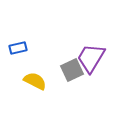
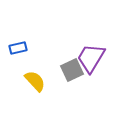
yellow semicircle: rotated 20 degrees clockwise
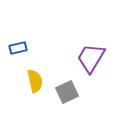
gray square: moved 5 px left, 22 px down
yellow semicircle: rotated 30 degrees clockwise
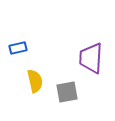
purple trapezoid: rotated 28 degrees counterclockwise
gray square: rotated 15 degrees clockwise
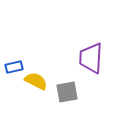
blue rectangle: moved 4 px left, 19 px down
yellow semicircle: moved 1 px right; rotated 50 degrees counterclockwise
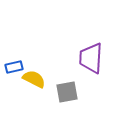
yellow semicircle: moved 2 px left, 2 px up
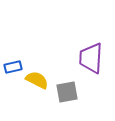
blue rectangle: moved 1 px left
yellow semicircle: moved 3 px right, 1 px down
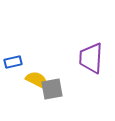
blue rectangle: moved 5 px up
gray square: moved 15 px left, 3 px up
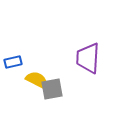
purple trapezoid: moved 3 px left
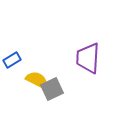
blue rectangle: moved 1 px left, 2 px up; rotated 18 degrees counterclockwise
gray square: rotated 15 degrees counterclockwise
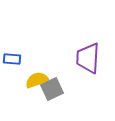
blue rectangle: moved 1 px up; rotated 36 degrees clockwise
yellow semicircle: rotated 45 degrees counterclockwise
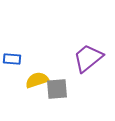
purple trapezoid: rotated 48 degrees clockwise
gray square: moved 5 px right; rotated 20 degrees clockwise
